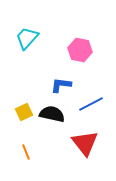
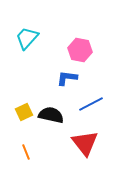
blue L-shape: moved 6 px right, 7 px up
black semicircle: moved 1 px left, 1 px down
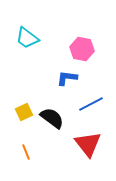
cyan trapezoid: rotated 95 degrees counterclockwise
pink hexagon: moved 2 px right, 1 px up
black semicircle: moved 1 px right, 3 px down; rotated 25 degrees clockwise
red triangle: moved 3 px right, 1 px down
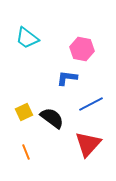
red triangle: rotated 20 degrees clockwise
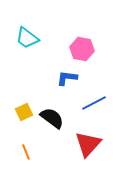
blue line: moved 3 px right, 1 px up
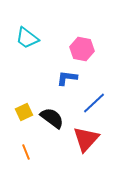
blue line: rotated 15 degrees counterclockwise
red triangle: moved 2 px left, 5 px up
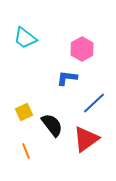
cyan trapezoid: moved 2 px left
pink hexagon: rotated 20 degrees clockwise
black semicircle: moved 7 px down; rotated 15 degrees clockwise
red triangle: rotated 12 degrees clockwise
orange line: moved 1 px up
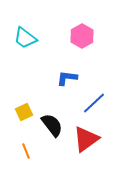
pink hexagon: moved 13 px up
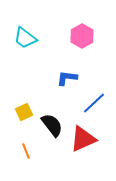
red triangle: moved 3 px left; rotated 12 degrees clockwise
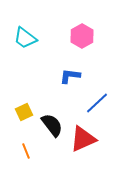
blue L-shape: moved 3 px right, 2 px up
blue line: moved 3 px right
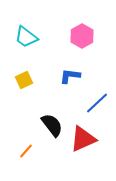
cyan trapezoid: moved 1 px right, 1 px up
yellow square: moved 32 px up
orange line: rotated 63 degrees clockwise
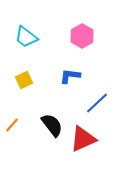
orange line: moved 14 px left, 26 px up
